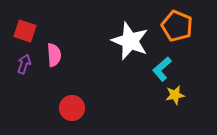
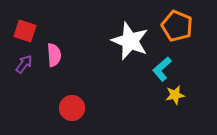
purple arrow: rotated 18 degrees clockwise
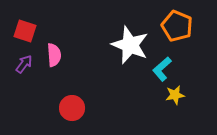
white star: moved 4 px down
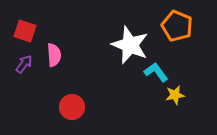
cyan L-shape: moved 6 px left, 3 px down; rotated 95 degrees clockwise
red circle: moved 1 px up
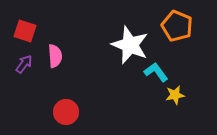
pink semicircle: moved 1 px right, 1 px down
red circle: moved 6 px left, 5 px down
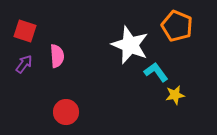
pink semicircle: moved 2 px right
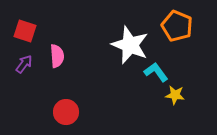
yellow star: rotated 18 degrees clockwise
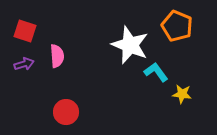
purple arrow: rotated 36 degrees clockwise
yellow star: moved 7 px right, 1 px up
